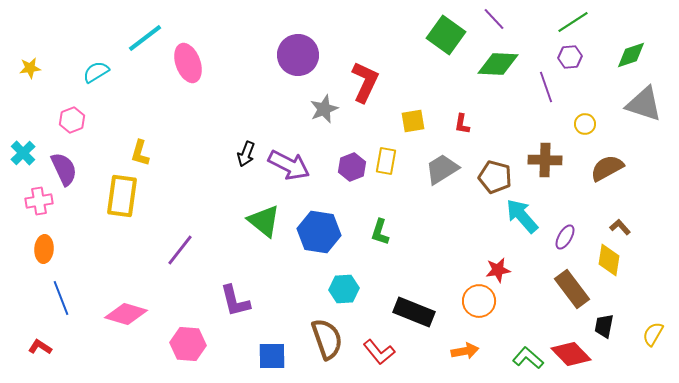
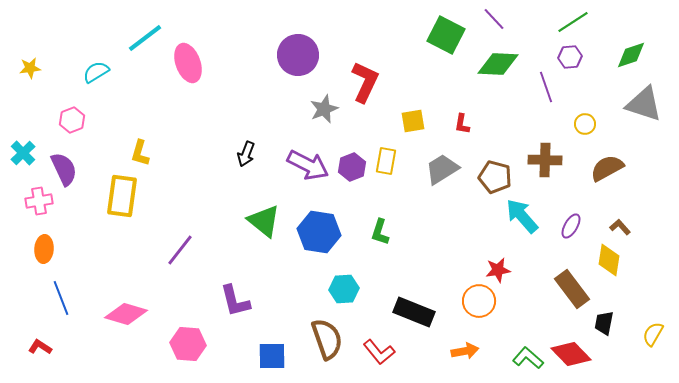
green square at (446, 35): rotated 9 degrees counterclockwise
purple arrow at (289, 165): moved 19 px right
purple ellipse at (565, 237): moved 6 px right, 11 px up
black trapezoid at (604, 326): moved 3 px up
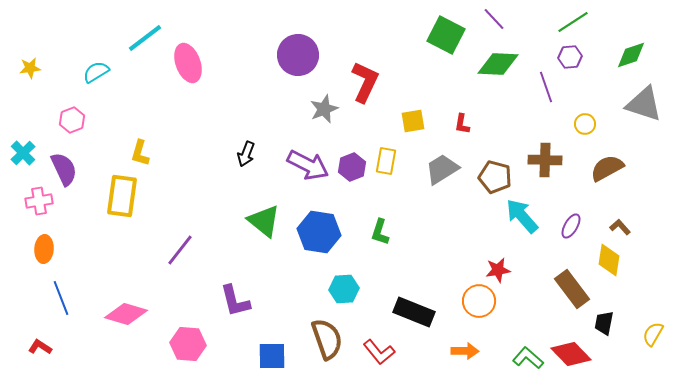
orange arrow at (465, 351): rotated 12 degrees clockwise
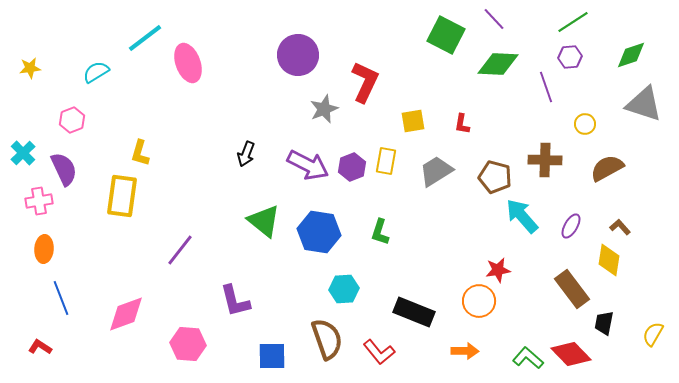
gray trapezoid at (442, 169): moved 6 px left, 2 px down
pink diamond at (126, 314): rotated 36 degrees counterclockwise
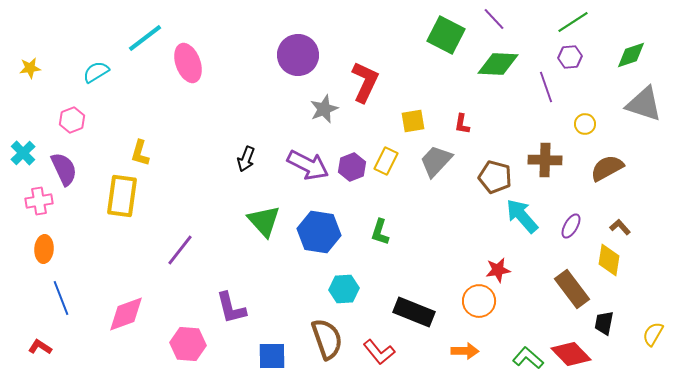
black arrow at (246, 154): moved 5 px down
yellow rectangle at (386, 161): rotated 16 degrees clockwise
gray trapezoid at (436, 171): moved 10 px up; rotated 15 degrees counterclockwise
green triangle at (264, 221): rotated 9 degrees clockwise
purple L-shape at (235, 301): moved 4 px left, 7 px down
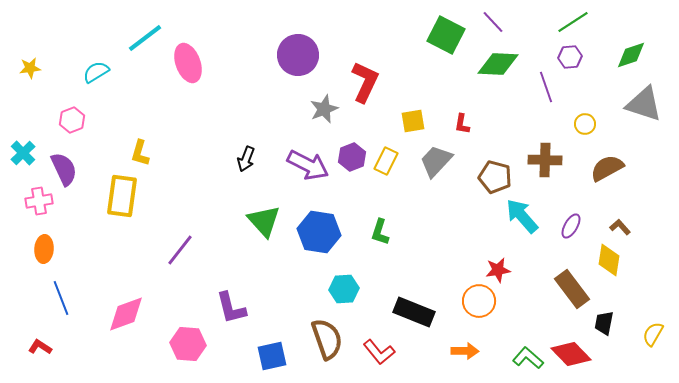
purple line at (494, 19): moved 1 px left, 3 px down
purple hexagon at (352, 167): moved 10 px up
blue square at (272, 356): rotated 12 degrees counterclockwise
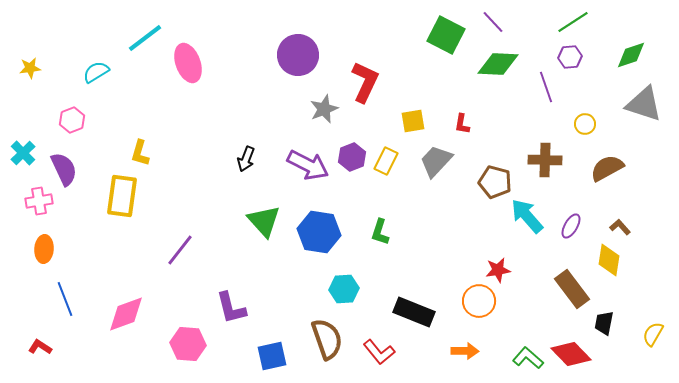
brown pentagon at (495, 177): moved 5 px down
cyan arrow at (522, 216): moved 5 px right
blue line at (61, 298): moved 4 px right, 1 px down
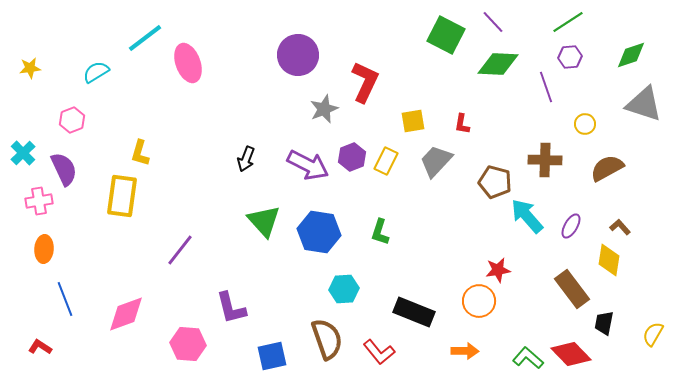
green line at (573, 22): moved 5 px left
